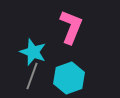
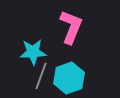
cyan star: rotated 24 degrees counterclockwise
gray line: moved 9 px right
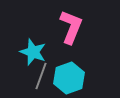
cyan star: rotated 24 degrees clockwise
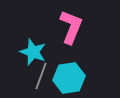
cyan hexagon: rotated 12 degrees clockwise
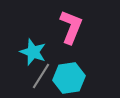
gray line: rotated 12 degrees clockwise
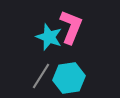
cyan star: moved 16 px right, 15 px up
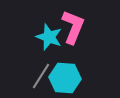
pink L-shape: moved 2 px right
cyan hexagon: moved 4 px left; rotated 12 degrees clockwise
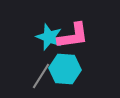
pink L-shape: moved 9 px down; rotated 60 degrees clockwise
cyan hexagon: moved 9 px up
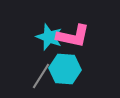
pink L-shape: rotated 20 degrees clockwise
